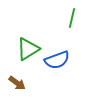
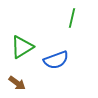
green triangle: moved 6 px left, 2 px up
blue semicircle: moved 1 px left
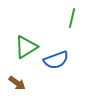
green triangle: moved 4 px right
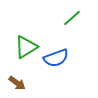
green line: rotated 36 degrees clockwise
blue semicircle: moved 2 px up
